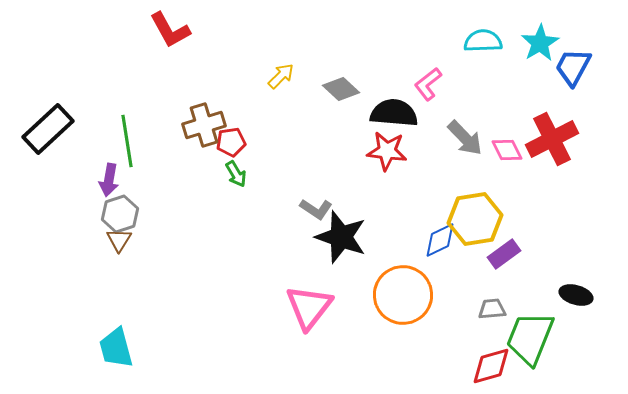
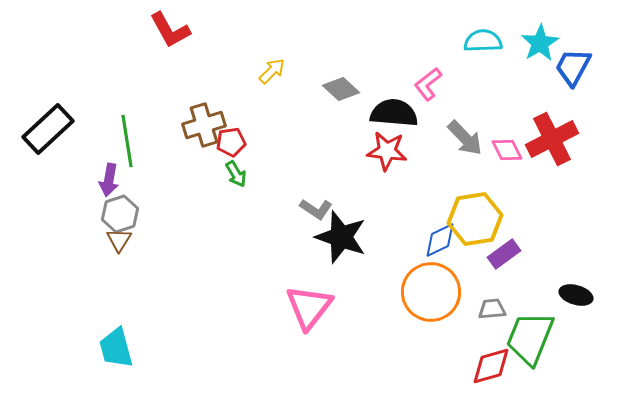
yellow arrow: moved 9 px left, 5 px up
orange circle: moved 28 px right, 3 px up
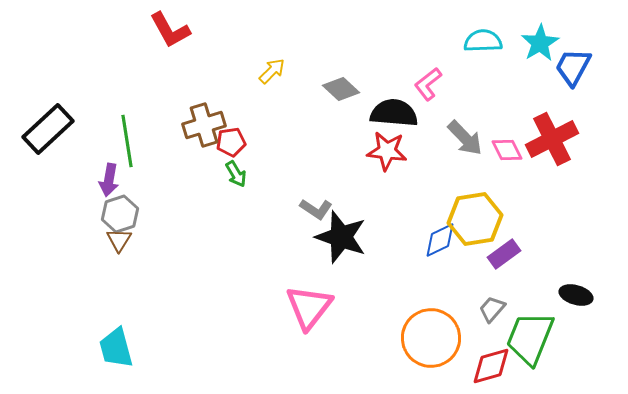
orange circle: moved 46 px down
gray trapezoid: rotated 44 degrees counterclockwise
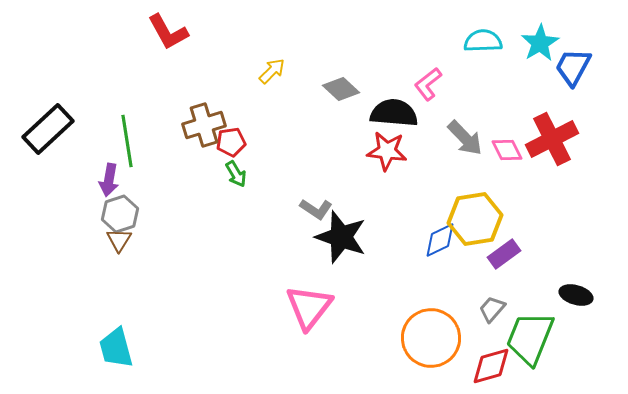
red L-shape: moved 2 px left, 2 px down
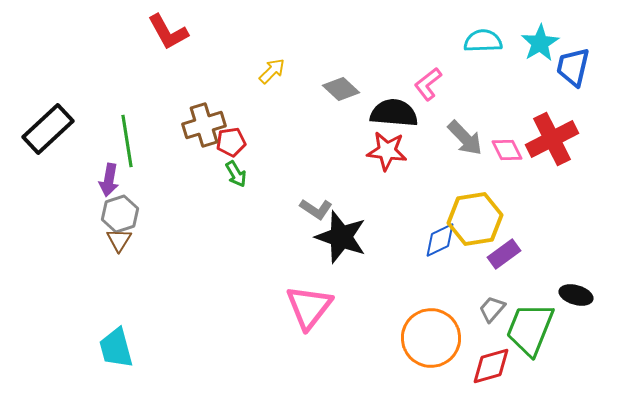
blue trapezoid: rotated 15 degrees counterclockwise
green trapezoid: moved 9 px up
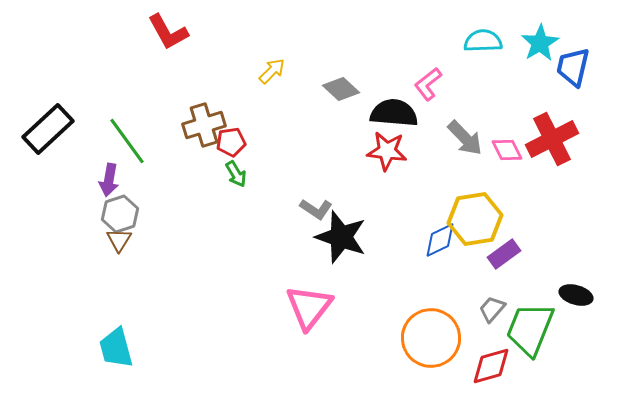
green line: rotated 27 degrees counterclockwise
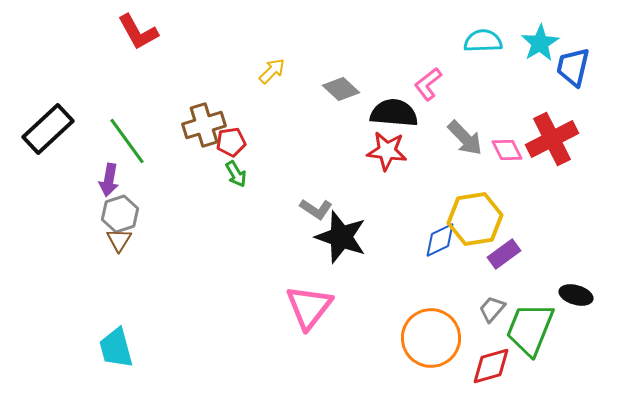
red L-shape: moved 30 px left
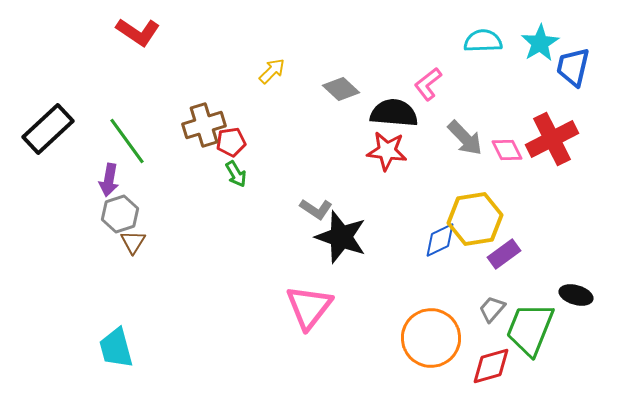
red L-shape: rotated 27 degrees counterclockwise
brown triangle: moved 14 px right, 2 px down
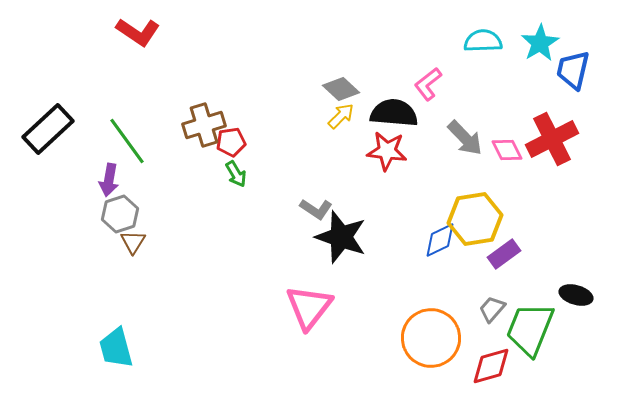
blue trapezoid: moved 3 px down
yellow arrow: moved 69 px right, 45 px down
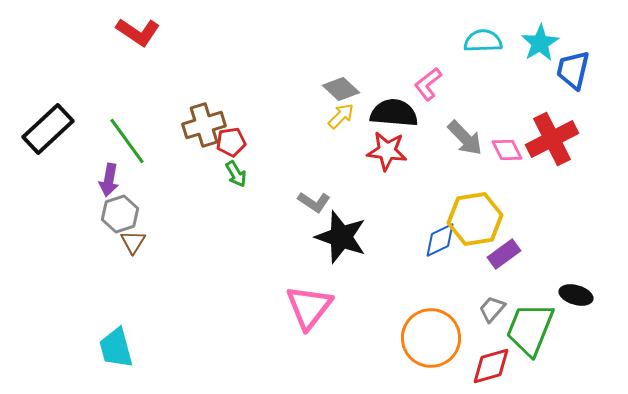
gray L-shape: moved 2 px left, 7 px up
